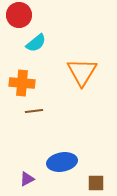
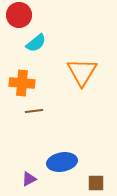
purple triangle: moved 2 px right
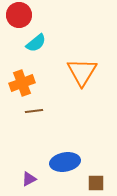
orange cross: rotated 25 degrees counterclockwise
blue ellipse: moved 3 px right
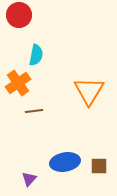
cyan semicircle: moved 12 px down; rotated 40 degrees counterclockwise
orange triangle: moved 7 px right, 19 px down
orange cross: moved 4 px left; rotated 15 degrees counterclockwise
purple triangle: rotated 21 degrees counterclockwise
brown square: moved 3 px right, 17 px up
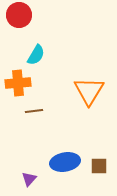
cyan semicircle: rotated 20 degrees clockwise
orange cross: rotated 30 degrees clockwise
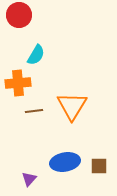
orange triangle: moved 17 px left, 15 px down
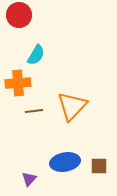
orange triangle: rotated 12 degrees clockwise
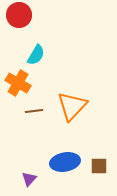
orange cross: rotated 35 degrees clockwise
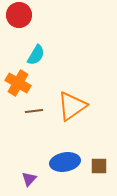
orange triangle: rotated 12 degrees clockwise
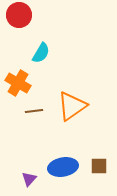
cyan semicircle: moved 5 px right, 2 px up
blue ellipse: moved 2 px left, 5 px down
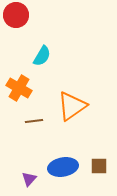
red circle: moved 3 px left
cyan semicircle: moved 1 px right, 3 px down
orange cross: moved 1 px right, 5 px down
brown line: moved 10 px down
